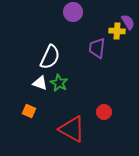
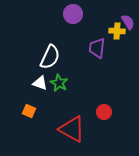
purple circle: moved 2 px down
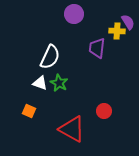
purple circle: moved 1 px right
red circle: moved 1 px up
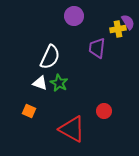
purple circle: moved 2 px down
yellow cross: moved 1 px right, 2 px up; rotated 14 degrees counterclockwise
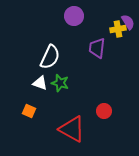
green star: moved 1 px right; rotated 12 degrees counterclockwise
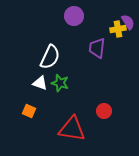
red triangle: rotated 20 degrees counterclockwise
